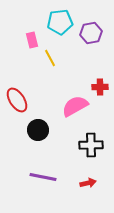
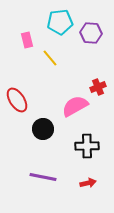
purple hexagon: rotated 15 degrees clockwise
pink rectangle: moved 5 px left
yellow line: rotated 12 degrees counterclockwise
red cross: moved 2 px left; rotated 21 degrees counterclockwise
black circle: moved 5 px right, 1 px up
black cross: moved 4 px left, 1 px down
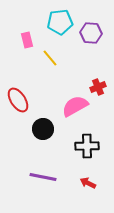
red ellipse: moved 1 px right
red arrow: rotated 140 degrees counterclockwise
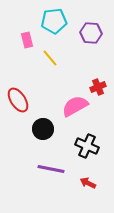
cyan pentagon: moved 6 px left, 1 px up
black cross: rotated 25 degrees clockwise
purple line: moved 8 px right, 8 px up
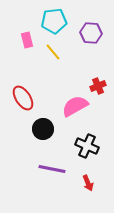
yellow line: moved 3 px right, 6 px up
red cross: moved 1 px up
red ellipse: moved 5 px right, 2 px up
purple line: moved 1 px right
red arrow: rotated 140 degrees counterclockwise
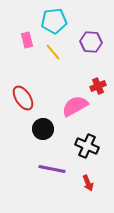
purple hexagon: moved 9 px down
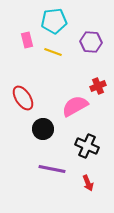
yellow line: rotated 30 degrees counterclockwise
